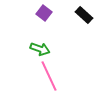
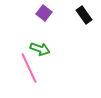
black rectangle: rotated 12 degrees clockwise
pink line: moved 20 px left, 8 px up
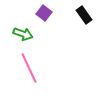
green arrow: moved 17 px left, 15 px up
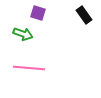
purple square: moved 6 px left; rotated 21 degrees counterclockwise
pink line: rotated 60 degrees counterclockwise
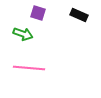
black rectangle: moved 5 px left; rotated 30 degrees counterclockwise
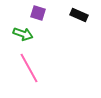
pink line: rotated 56 degrees clockwise
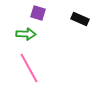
black rectangle: moved 1 px right, 4 px down
green arrow: moved 3 px right; rotated 18 degrees counterclockwise
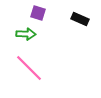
pink line: rotated 16 degrees counterclockwise
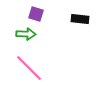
purple square: moved 2 px left, 1 px down
black rectangle: rotated 18 degrees counterclockwise
